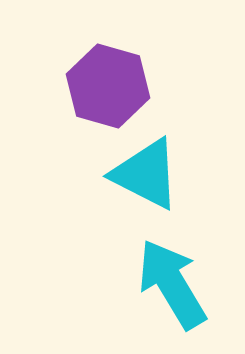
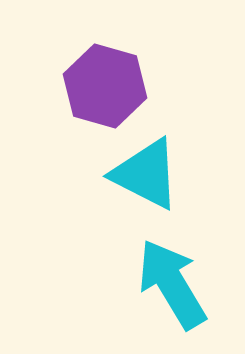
purple hexagon: moved 3 px left
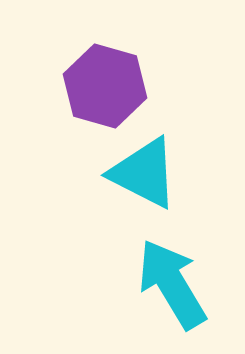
cyan triangle: moved 2 px left, 1 px up
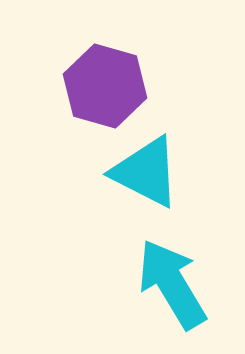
cyan triangle: moved 2 px right, 1 px up
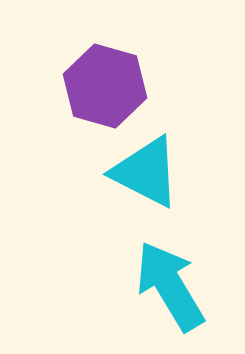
cyan arrow: moved 2 px left, 2 px down
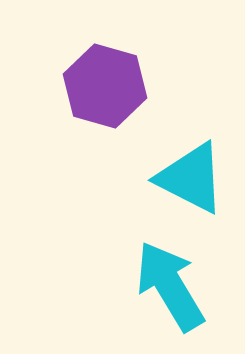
cyan triangle: moved 45 px right, 6 px down
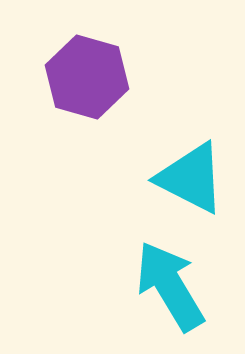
purple hexagon: moved 18 px left, 9 px up
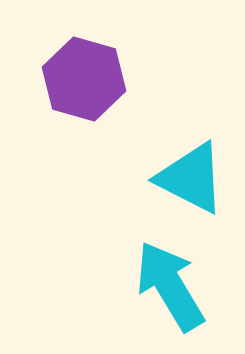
purple hexagon: moved 3 px left, 2 px down
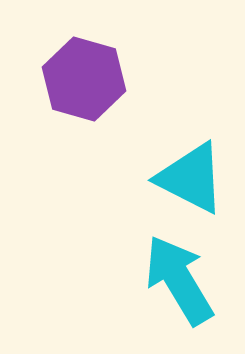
cyan arrow: moved 9 px right, 6 px up
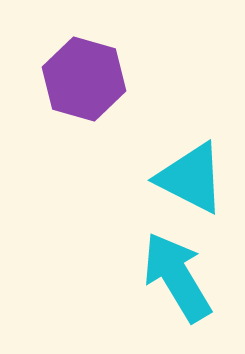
cyan arrow: moved 2 px left, 3 px up
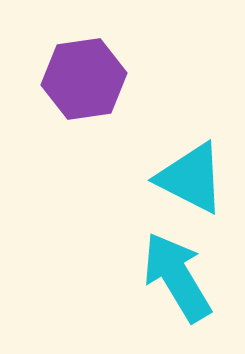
purple hexagon: rotated 24 degrees counterclockwise
